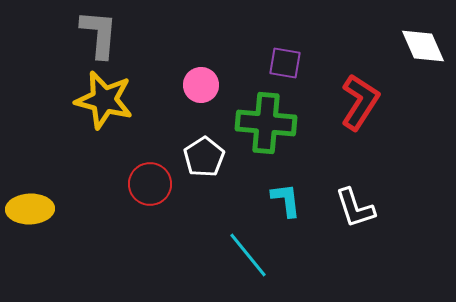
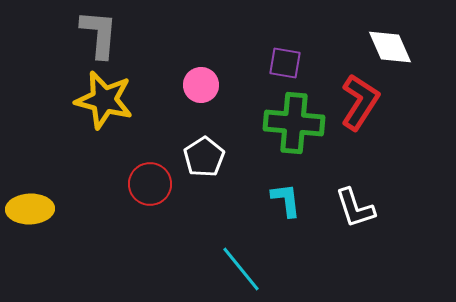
white diamond: moved 33 px left, 1 px down
green cross: moved 28 px right
cyan line: moved 7 px left, 14 px down
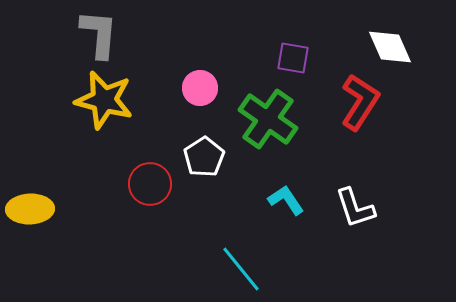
purple square: moved 8 px right, 5 px up
pink circle: moved 1 px left, 3 px down
green cross: moved 26 px left, 4 px up; rotated 30 degrees clockwise
cyan L-shape: rotated 27 degrees counterclockwise
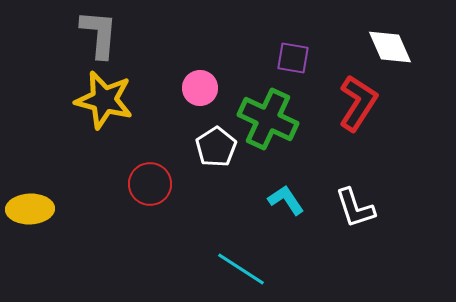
red L-shape: moved 2 px left, 1 px down
green cross: rotated 10 degrees counterclockwise
white pentagon: moved 12 px right, 10 px up
cyan line: rotated 18 degrees counterclockwise
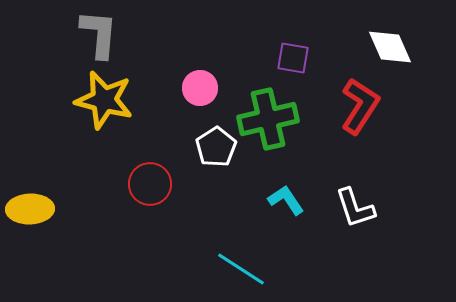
red L-shape: moved 2 px right, 3 px down
green cross: rotated 38 degrees counterclockwise
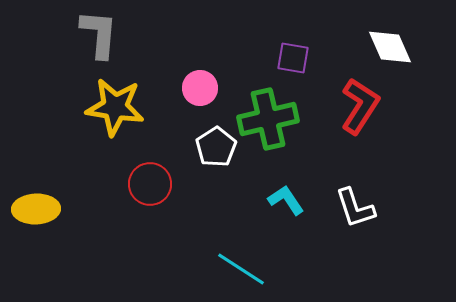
yellow star: moved 11 px right, 7 px down; rotated 6 degrees counterclockwise
yellow ellipse: moved 6 px right
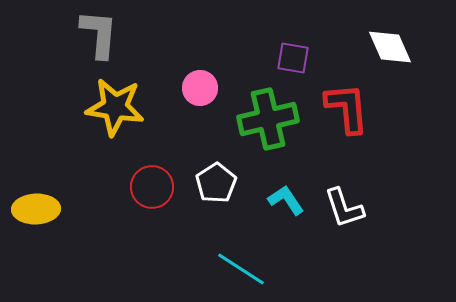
red L-shape: moved 13 px left, 2 px down; rotated 38 degrees counterclockwise
white pentagon: moved 36 px down
red circle: moved 2 px right, 3 px down
white L-shape: moved 11 px left
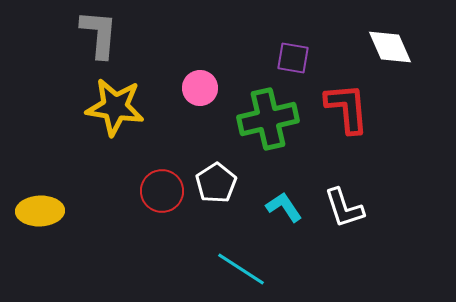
red circle: moved 10 px right, 4 px down
cyan L-shape: moved 2 px left, 7 px down
yellow ellipse: moved 4 px right, 2 px down
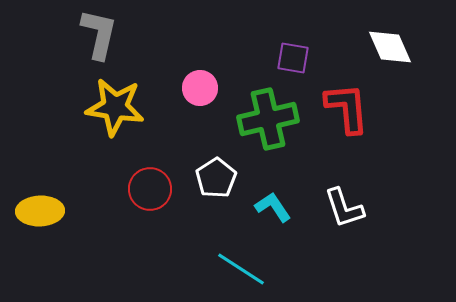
gray L-shape: rotated 8 degrees clockwise
white pentagon: moved 5 px up
red circle: moved 12 px left, 2 px up
cyan L-shape: moved 11 px left
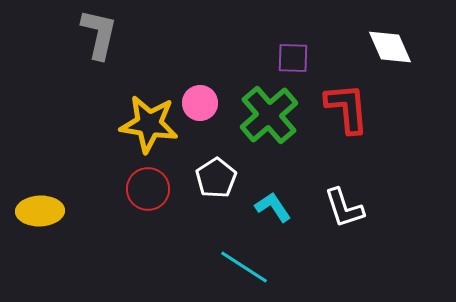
purple square: rotated 8 degrees counterclockwise
pink circle: moved 15 px down
yellow star: moved 34 px right, 17 px down
green cross: moved 1 px right, 4 px up; rotated 28 degrees counterclockwise
red circle: moved 2 px left
cyan line: moved 3 px right, 2 px up
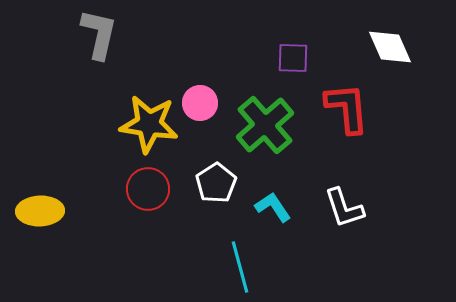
green cross: moved 4 px left, 10 px down
white pentagon: moved 5 px down
cyan line: moved 4 px left; rotated 42 degrees clockwise
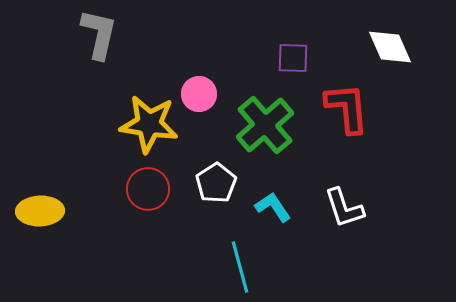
pink circle: moved 1 px left, 9 px up
